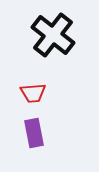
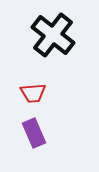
purple rectangle: rotated 12 degrees counterclockwise
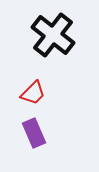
red trapezoid: rotated 40 degrees counterclockwise
